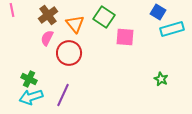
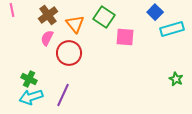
blue square: moved 3 px left; rotated 14 degrees clockwise
green star: moved 15 px right
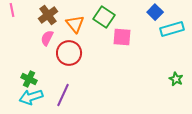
pink square: moved 3 px left
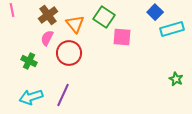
green cross: moved 18 px up
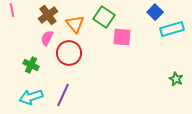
green cross: moved 2 px right, 4 px down
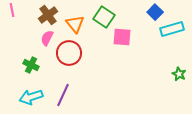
green star: moved 3 px right, 5 px up
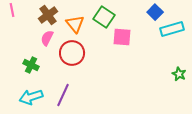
red circle: moved 3 px right
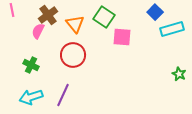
pink semicircle: moved 9 px left, 7 px up
red circle: moved 1 px right, 2 px down
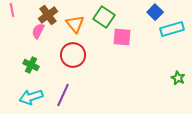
green star: moved 1 px left, 4 px down
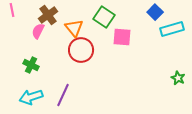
orange triangle: moved 1 px left, 4 px down
red circle: moved 8 px right, 5 px up
